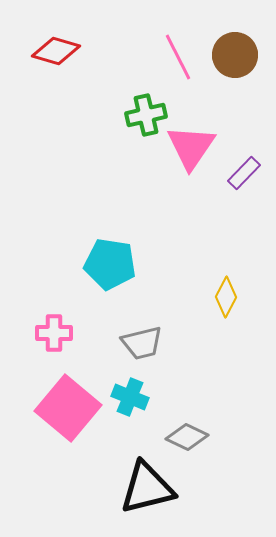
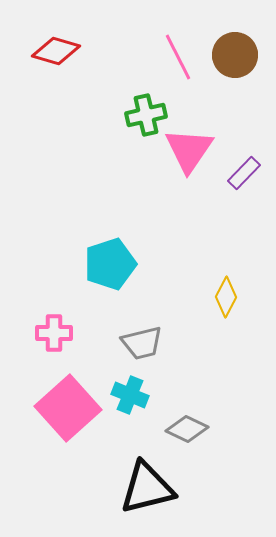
pink triangle: moved 2 px left, 3 px down
cyan pentagon: rotated 27 degrees counterclockwise
cyan cross: moved 2 px up
pink square: rotated 8 degrees clockwise
gray diamond: moved 8 px up
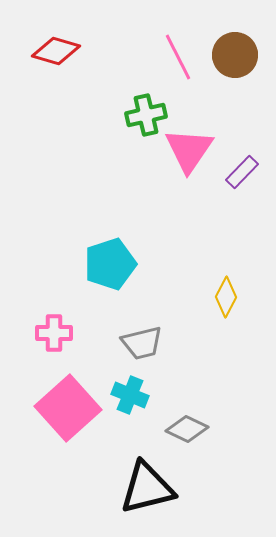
purple rectangle: moved 2 px left, 1 px up
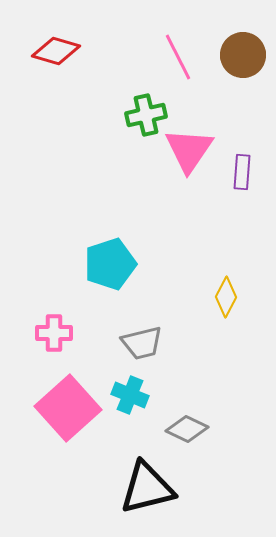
brown circle: moved 8 px right
purple rectangle: rotated 40 degrees counterclockwise
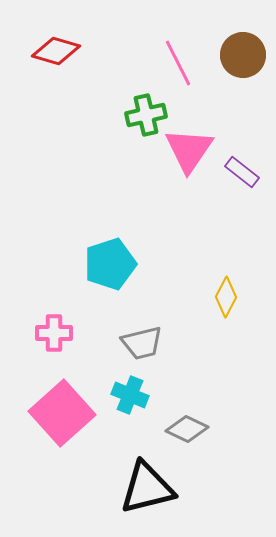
pink line: moved 6 px down
purple rectangle: rotated 56 degrees counterclockwise
pink square: moved 6 px left, 5 px down
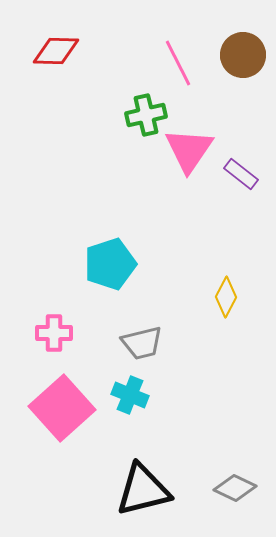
red diamond: rotated 15 degrees counterclockwise
purple rectangle: moved 1 px left, 2 px down
pink square: moved 5 px up
gray diamond: moved 48 px right, 59 px down
black triangle: moved 4 px left, 2 px down
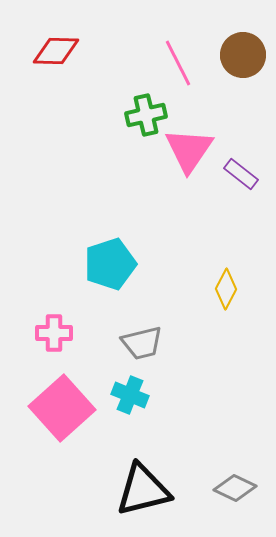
yellow diamond: moved 8 px up
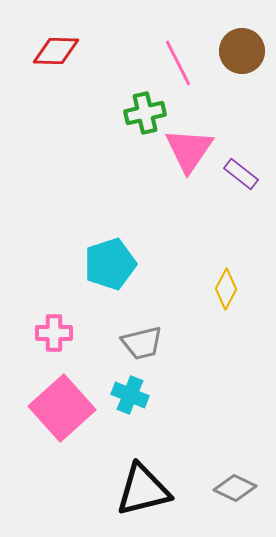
brown circle: moved 1 px left, 4 px up
green cross: moved 1 px left, 2 px up
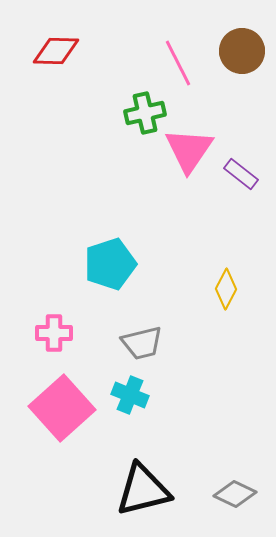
gray diamond: moved 6 px down
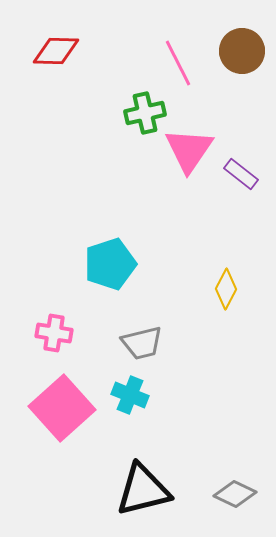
pink cross: rotated 9 degrees clockwise
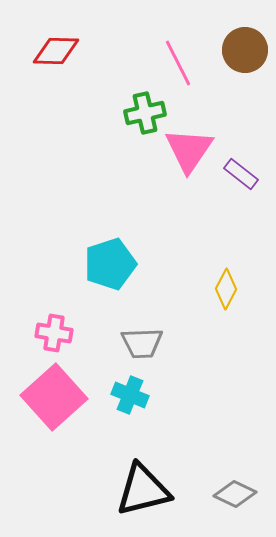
brown circle: moved 3 px right, 1 px up
gray trapezoid: rotated 12 degrees clockwise
pink square: moved 8 px left, 11 px up
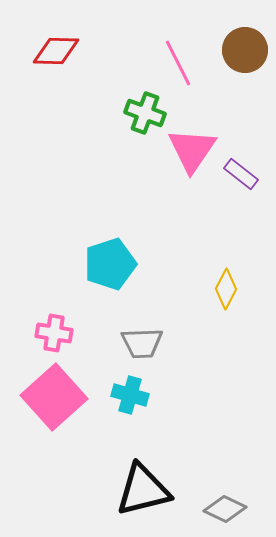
green cross: rotated 33 degrees clockwise
pink triangle: moved 3 px right
cyan cross: rotated 6 degrees counterclockwise
gray diamond: moved 10 px left, 15 px down
